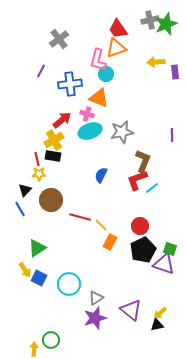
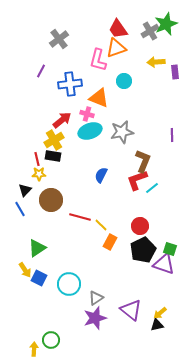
gray cross at (150, 20): moved 11 px down; rotated 18 degrees counterclockwise
cyan circle at (106, 74): moved 18 px right, 7 px down
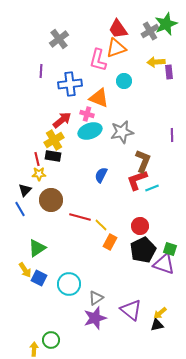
purple line at (41, 71): rotated 24 degrees counterclockwise
purple rectangle at (175, 72): moved 6 px left
cyan line at (152, 188): rotated 16 degrees clockwise
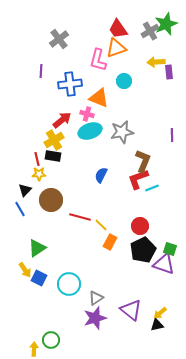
red L-shape at (137, 180): moved 1 px right, 1 px up
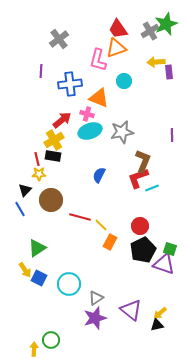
blue semicircle at (101, 175): moved 2 px left
red L-shape at (138, 179): moved 1 px up
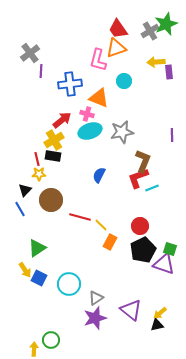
gray cross at (59, 39): moved 29 px left, 14 px down
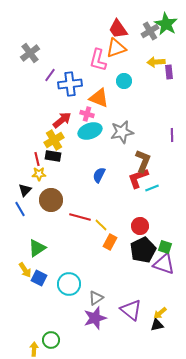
green star at (166, 24): rotated 20 degrees counterclockwise
purple line at (41, 71): moved 9 px right, 4 px down; rotated 32 degrees clockwise
green square at (170, 249): moved 5 px left, 2 px up
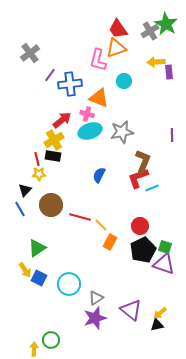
brown circle at (51, 200): moved 5 px down
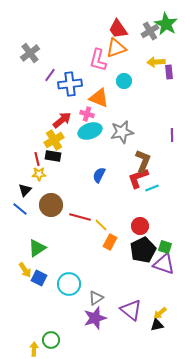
blue line at (20, 209): rotated 21 degrees counterclockwise
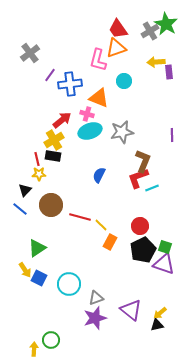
gray triangle at (96, 298): rotated 14 degrees clockwise
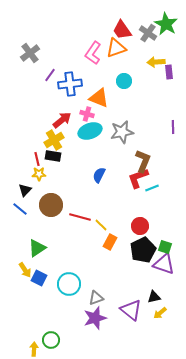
red trapezoid at (118, 29): moved 4 px right, 1 px down
gray cross at (150, 31): moved 2 px left, 2 px down; rotated 24 degrees counterclockwise
pink L-shape at (98, 60): moved 5 px left, 7 px up; rotated 20 degrees clockwise
purple line at (172, 135): moved 1 px right, 8 px up
black triangle at (157, 325): moved 3 px left, 28 px up
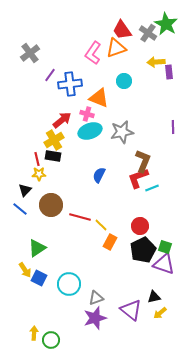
yellow arrow at (34, 349): moved 16 px up
